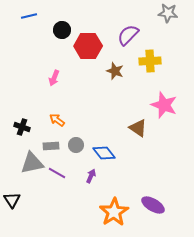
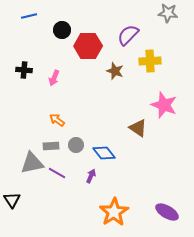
black cross: moved 2 px right, 57 px up; rotated 14 degrees counterclockwise
purple ellipse: moved 14 px right, 7 px down
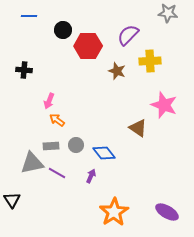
blue line: rotated 14 degrees clockwise
black circle: moved 1 px right
brown star: moved 2 px right
pink arrow: moved 5 px left, 23 px down
